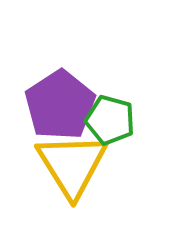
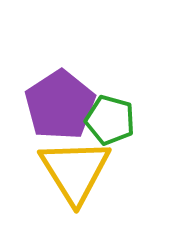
yellow triangle: moved 3 px right, 6 px down
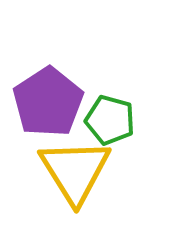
purple pentagon: moved 12 px left, 3 px up
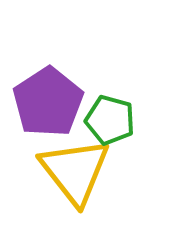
yellow triangle: rotated 6 degrees counterclockwise
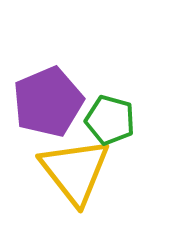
purple pentagon: rotated 10 degrees clockwise
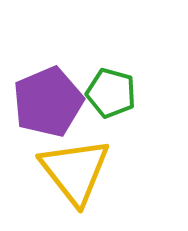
green pentagon: moved 1 px right, 27 px up
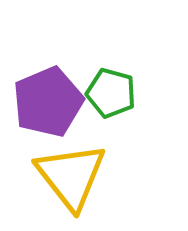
yellow triangle: moved 4 px left, 5 px down
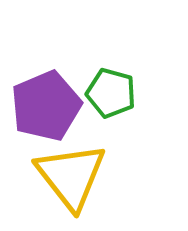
purple pentagon: moved 2 px left, 4 px down
